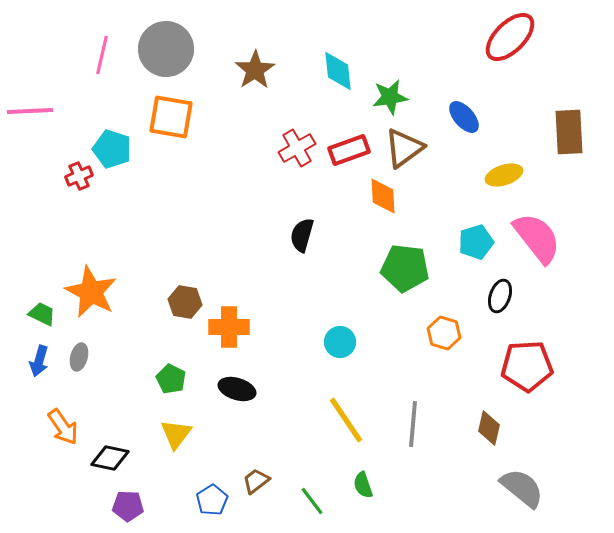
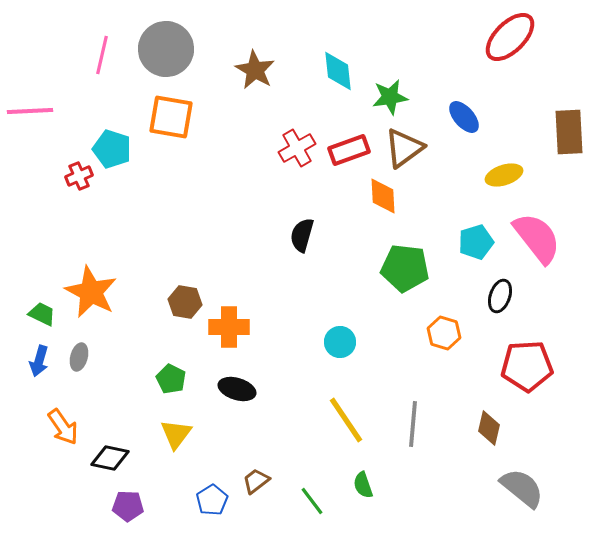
brown star at (255, 70): rotated 9 degrees counterclockwise
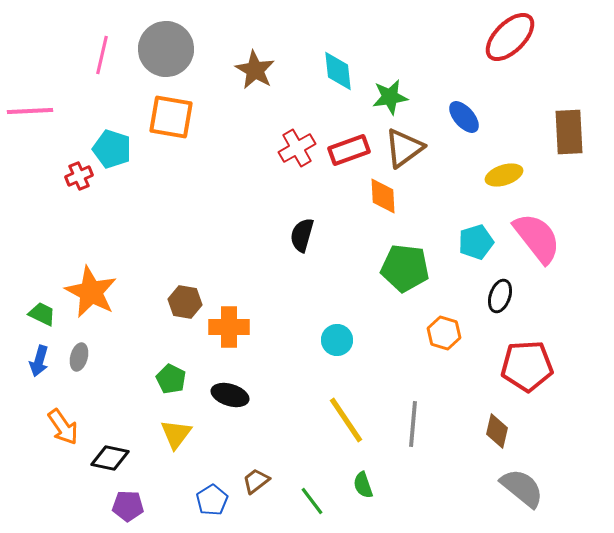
cyan circle at (340, 342): moved 3 px left, 2 px up
black ellipse at (237, 389): moved 7 px left, 6 px down
brown diamond at (489, 428): moved 8 px right, 3 px down
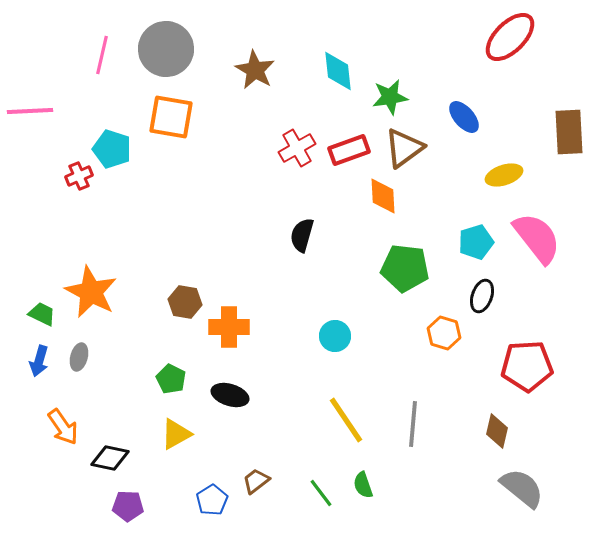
black ellipse at (500, 296): moved 18 px left
cyan circle at (337, 340): moved 2 px left, 4 px up
yellow triangle at (176, 434): rotated 24 degrees clockwise
green line at (312, 501): moved 9 px right, 8 px up
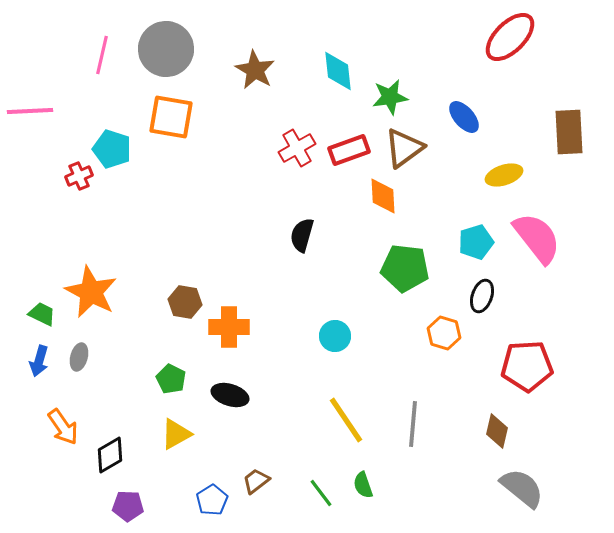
black diamond at (110, 458): moved 3 px up; rotated 42 degrees counterclockwise
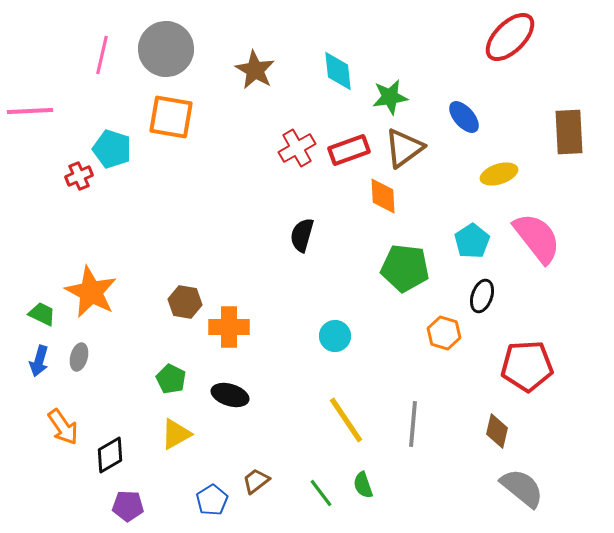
yellow ellipse at (504, 175): moved 5 px left, 1 px up
cyan pentagon at (476, 242): moved 4 px left, 1 px up; rotated 16 degrees counterclockwise
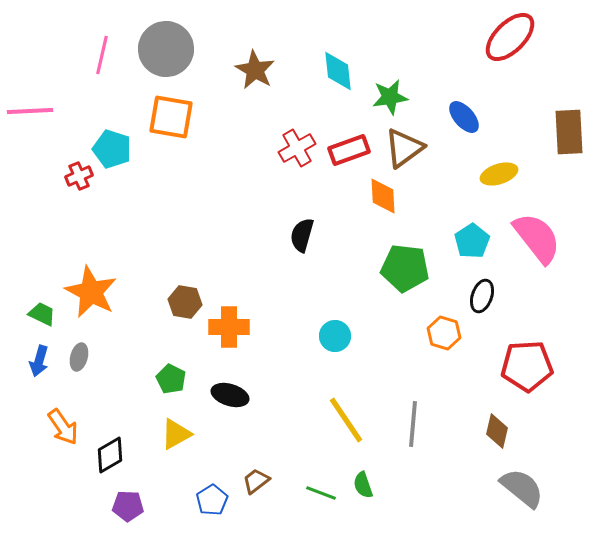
green line at (321, 493): rotated 32 degrees counterclockwise
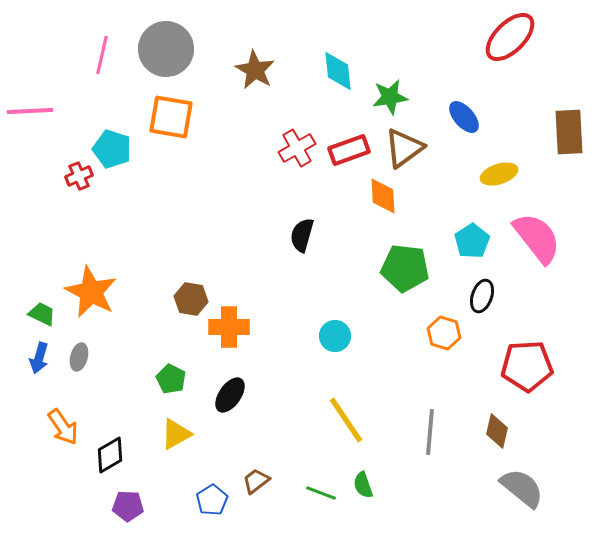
brown hexagon at (185, 302): moved 6 px right, 3 px up
blue arrow at (39, 361): moved 3 px up
black ellipse at (230, 395): rotated 72 degrees counterclockwise
gray line at (413, 424): moved 17 px right, 8 px down
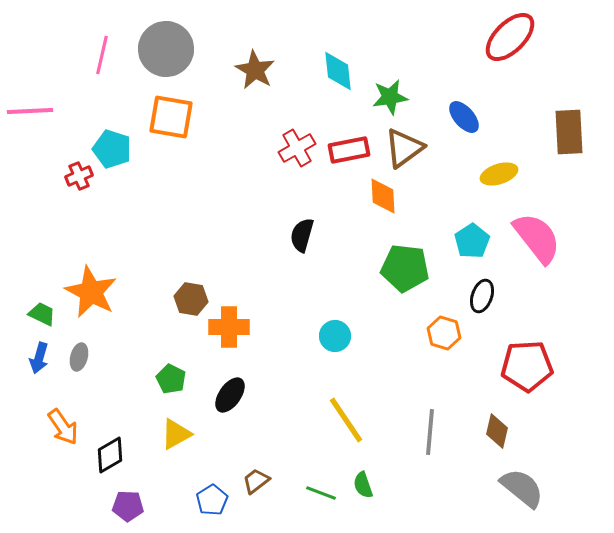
red rectangle at (349, 150): rotated 9 degrees clockwise
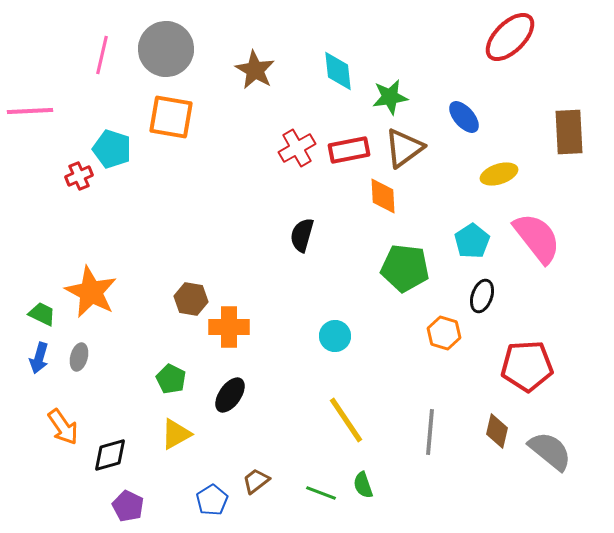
black diamond at (110, 455): rotated 15 degrees clockwise
gray semicircle at (522, 488): moved 28 px right, 37 px up
purple pentagon at (128, 506): rotated 24 degrees clockwise
